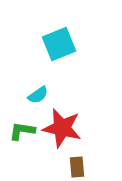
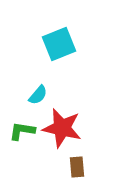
cyan semicircle: rotated 15 degrees counterclockwise
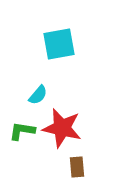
cyan square: rotated 12 degrees clockwise
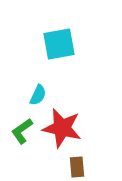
cyan semicircle: rotated 15 degrees counterclockwise
green L-shape: rotated 44 degrees counterclockwise
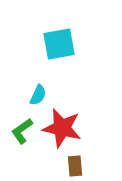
brown rectangle: moved 2 px left, 1 px up
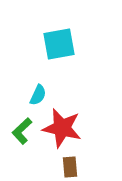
green L-shape: rotated 8 degrees counterclockwise
brown rectangle: moved 5 px left, 1 px down
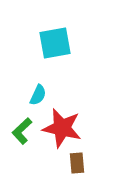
cyan square: moved 4 px left, 1 px up
brown rectangle: moved 7 px right, 4 px up
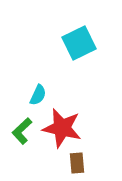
cyan square: moved 24 px right; rotated 16 degrees counterclockwise
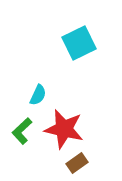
red star: moved 2 px right, 1 px down
brown rectangle: rotated 60 degrees clockwise
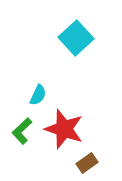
cyan square: moved 3 px left, 5 px up; rotated 16 degrees counterclockwise
red star: rotated 6 degrees clockwise
brown rectangle: moved 10 px right
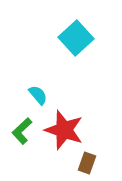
cyan semicircle: rotated 65 degrees counterclockwise
red star: moved 1 px down
brown rectangle: rotated 35 degrees counterclockwise
